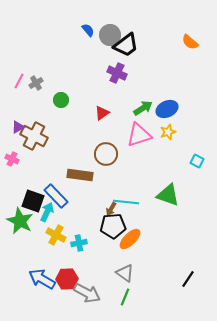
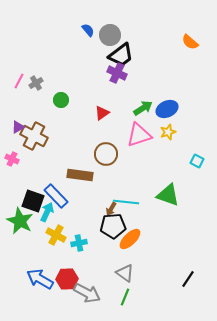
black trapezoid: moved 5 px left, 10 px down
blue arrow: moved 2 px left
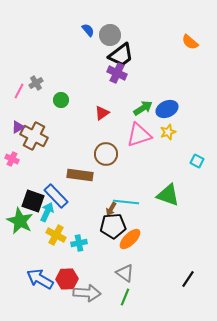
pink line: moved 10 px down
gray arrow: rotated 24 degrees counterclockwise
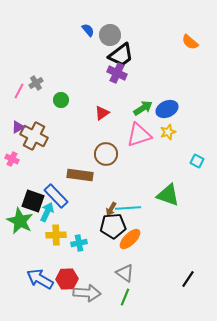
cyan line: moved 2 px right, 6 px down; rotated 10 degrees counterclockwise
yellow cross: rotated 30 degrees counterclockwise
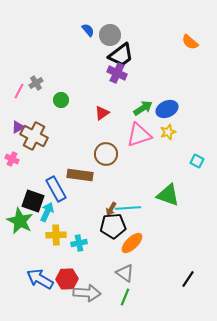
blue rectangle: moved 7 px up; rotated 15 degrees clockwise
orange ellipse: moved 2 px right, 4 px down
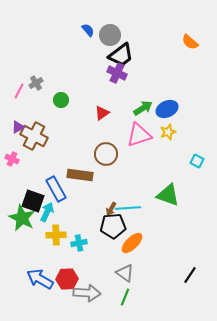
green star: moved 2 px right, 3 px up
black line: moved 2 px right, 4 px up
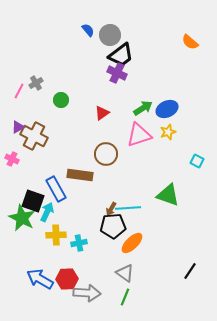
black line: moved 4 px up
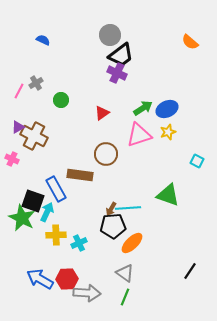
blue semicircle: moved 45 px left, 10 px down; rotated 24 degrees counterclockwise
cyan cross: rotated 14 degrees counterclockwise
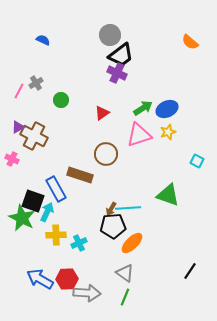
brown rectangle: rotated 10 degrees clockwise
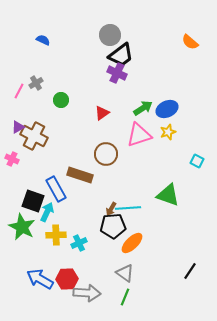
green star: moved 9 px down
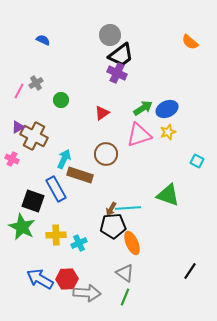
cyan arrow: moved 17 px right, 53 px up
orange ellipse: rotated 70 degrees counterclockwise
